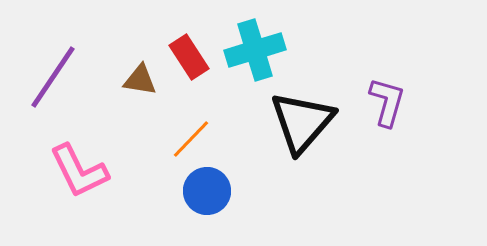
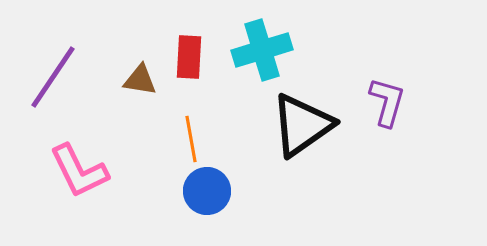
cyan cross: moved 7 px right
red rectangle: rotated 36 degrees clockwise
black triangle: moved 3 px down; rotated 14 degrees clockwise
orange line: rotated 54 degrees counterclockwise
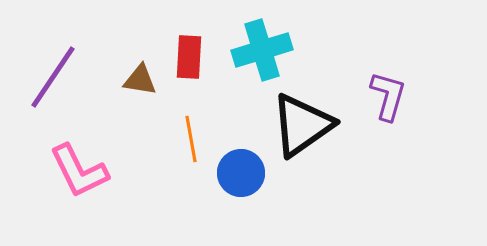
purple L-shape: moved 1 px right, 6 px up
blue circle: moved 34 px right, 18 px up
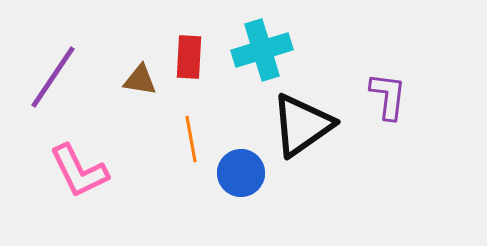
purple L-shape: rotated 9 degrees counterclockwise
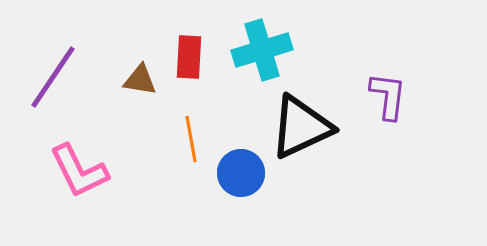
black triangle: moved 1 px left, 2 px down; rotated 10 degrees clockwise
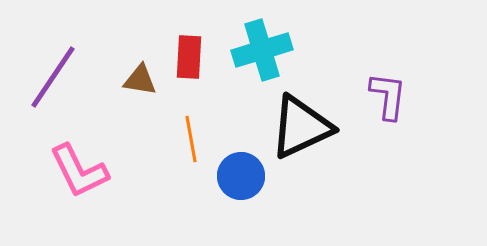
blue circle: moved 3 px down
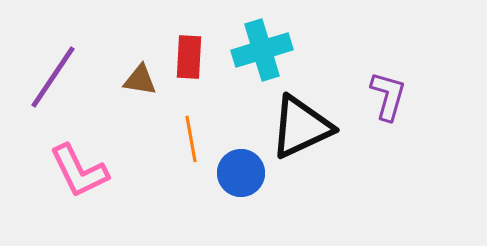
purple L-shape: rotated 9 degrees clockwise
blue circle: moved 3 px up
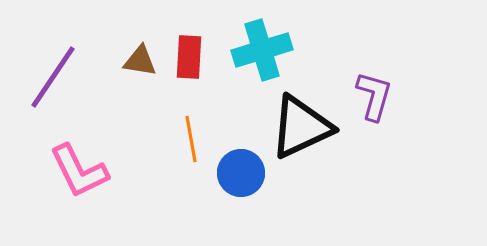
brown triangle: moved 19 px up
purple L-shape: moved 14 px left
